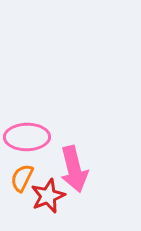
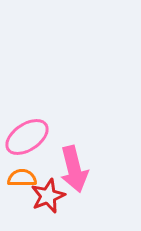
pink ellipse: rotated 33 degrees counterclockwise
orange semicircle: rotated 64 degrees clockwise
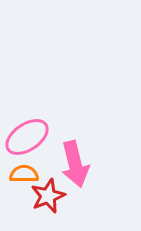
pink arrow: moved 1 px right, 5 px up
orange semicircle: moved 2 px right, 4 px up
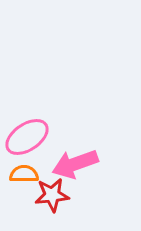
pink arrow: rotated 84 degrees clockwise
red star: moved 4 px right, 1 px up; rotated 16 degrees clockwise
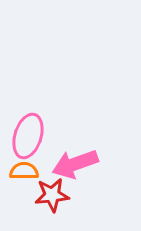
pink ellipse: moved 1 px right, 1 px up; rotated 39 degrees counterclockwise
orange semicircle: moved 3 px up
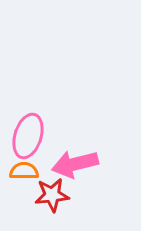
pink arrow: rotated 6 degrees clockwise
